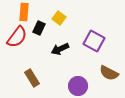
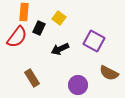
purple circle: moved 1 px up
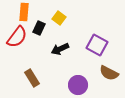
purple square: moved 3 px right, 4 px down
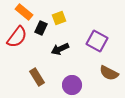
orange rectangle: rotated 54 degrees counterclockwise
yellow square: rotated 32 degrees clockwise
black rectangle: moved 2 px right
purple square: moved 4 px up
brown rectangle: moved 5 px right, 1 px up
purple circle: moved 6 px left
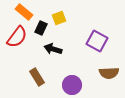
black arrow: moved 7 px left; rotated 42 degrees clockwise
brown semicircle: rotated 30 degrees counterclockwise
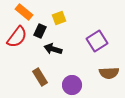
black rectangle: moved 1 px left, 3 px down
purple square: rotated 30 degrees clockwise
brown rectangle: moved 3 px right
